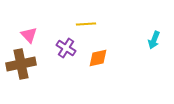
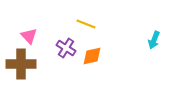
yellow line: rotated 24 degrees clockwise
pink triangle: moved 1 px down
orange diamond: moved 6 px left, 2 px up
brown cross: rotated 12 degrees clockwise
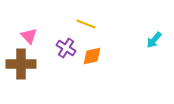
cyan arrow: rotated 18 degrees clockwise
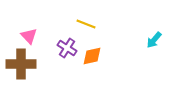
purple cross: moved 1 px right
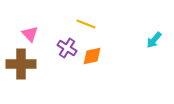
pink triangle: moved 1 px right, 2 px up
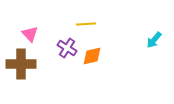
yellow line: rotated 24 degrees counterclockwise
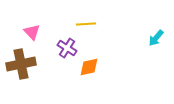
pink triangle: moved 2 px right, 2 px up
cyan arrow: moved 2 px right, 2 px up
orange diamond: moved 3 px left, 11 px down
brown cross: rotated 12 degrees counterclockwise
